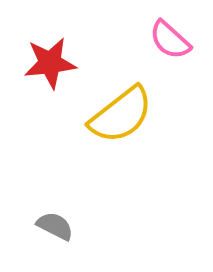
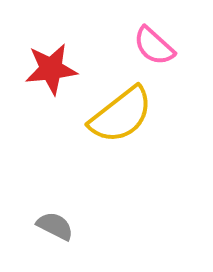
pink semicircle: moved 16 px left, 6 px down
red star: moved 1 px right, 6 px down
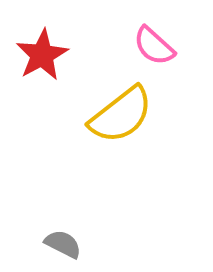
red star: moved 9 px left, 14 px up; rotated 22 degrees counterclockwise
gray semicircle: moved 8 px right, 18 px down
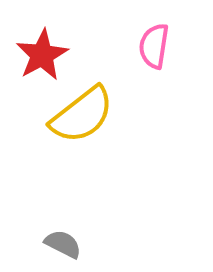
pink semicircle: rotated 57 degrees clockwise
yellow semicircle: moved 39 px left
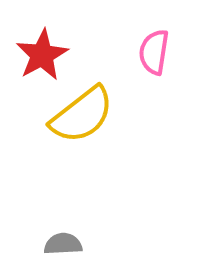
pink semicircle: moved 6 px down
gray semicircle: rotated 30 degrees counterclockwise
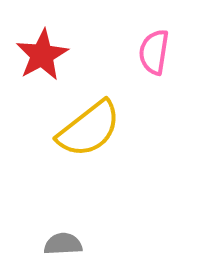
yellow semicircle: moved 7 px right, 14 px down
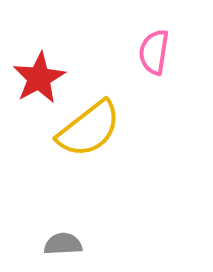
red star: moved 3 px left, 23 px down
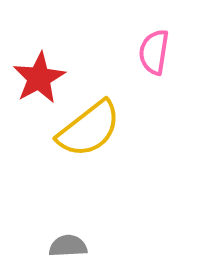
gray semicircle: moved 5 px right, 2 px down
